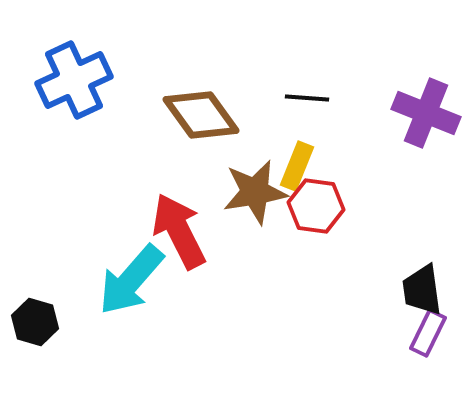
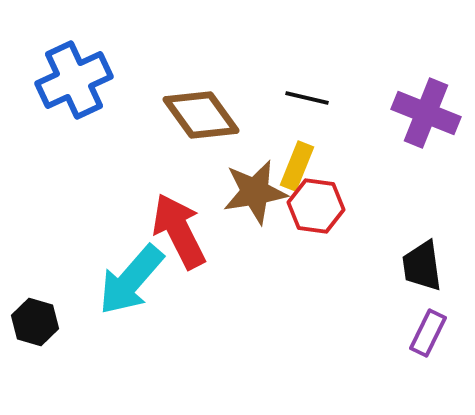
black line: rotated 9 degrees clockwise
black trapezoid: moved 24 px up
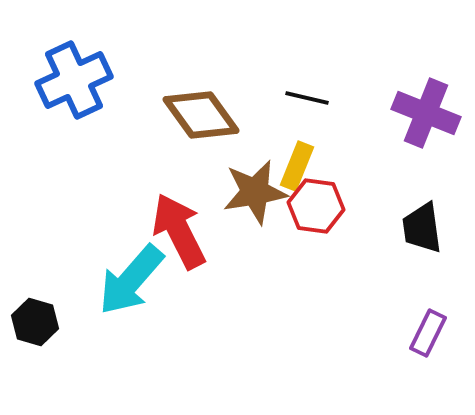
black trapezoid: moved 38 px up
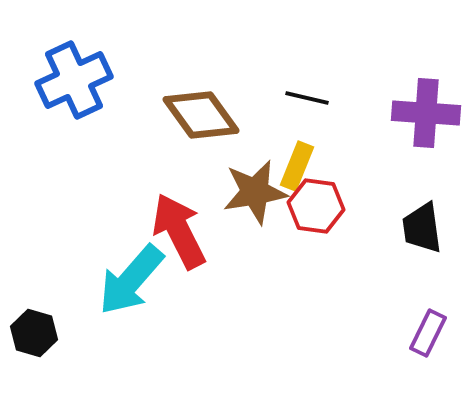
purple cross: rotated 18 degrees counterclockwise
black hexagon: moved 1 px left, 11 px down
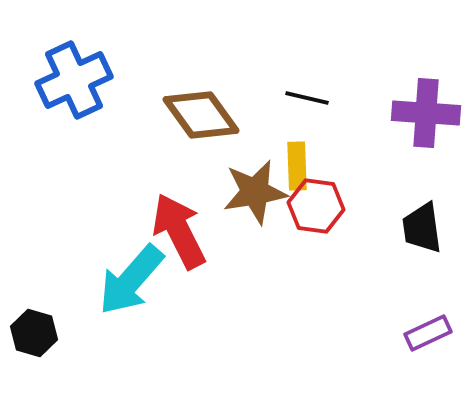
yellow rectangle: rotated 24 degrees counterclockwise
purple rectangle: rotated 39 degrees clockwise
